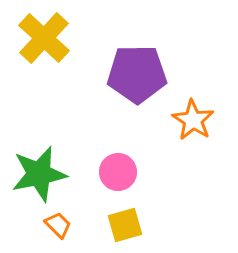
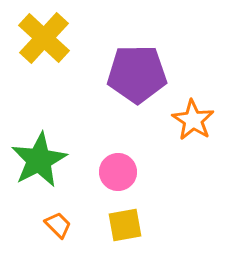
green star: moved 14 px up; rotated 16 degrees counterclockwise
yellow square: rotated 6 degrees clockwise
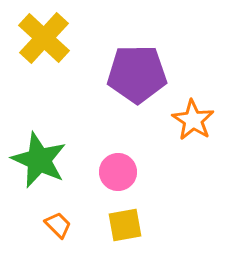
green star: rotated 20 degrees counterclockwise
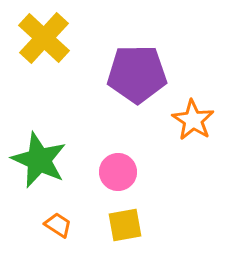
orange trapezoid: rotated 12 degrees counterclockwise
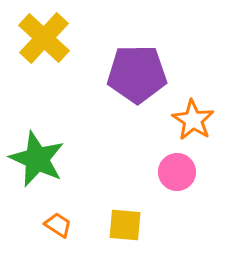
green star: moved 2 px left, 1 px up
pink circle: moved 59 px right
yellow square: rotated 15 degrees clockwise
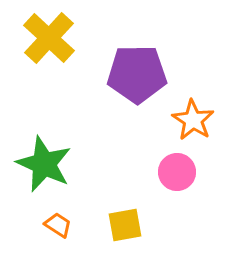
yellow cross: moved 5 px right
green star: moved 7 px right, 5 px down
yellow square: rotated 15 degrees counterclockwise
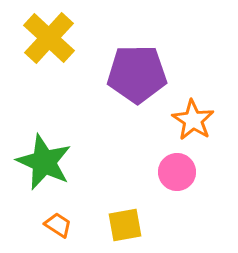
green star: moved 2 px up
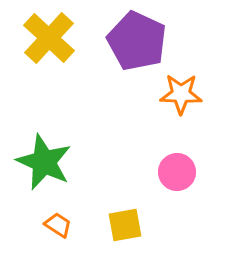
purple pentagon: moved 33 px up; rotated 26 degrees clockwise
orange star: moved 12 px left, 26 px up; rotated 30 degrees counterclockwise
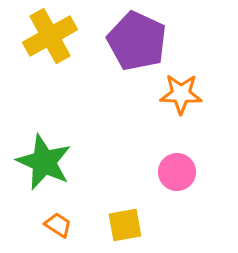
yellow cross: moved 1 px right, 2 px up; rotated 18 degrees clockwise
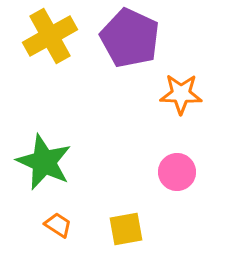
purple pentagon: moved 7 px left, 3 px up
yellow square: moved 1 px right, 4 px down
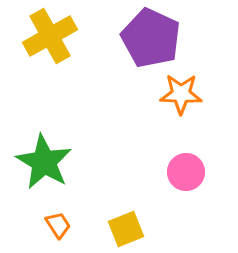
purple pentagon: moved 21 px right
green star: rotated 6 degrees clockwise
pink circle: moved 9 px right
orange trapezoid: rotated 24 degrees clockwise
yellow square: rotated 12 degrees counterclockwise
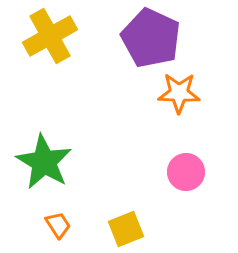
orange star: moved 2 px left, 1 px up
